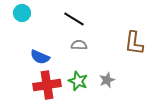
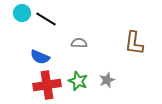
black line: moved 28 px left
gray semicircle: moved 2 px up
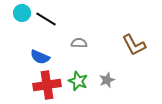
brown L-shape: moved 2 px down; rotated 35 degrees counterclockwise
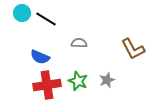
brown L-shape: moved 1 px left, 4 px down
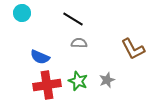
black line: moved 27 px right
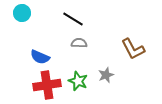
gray star: moved 1 px left, 5 px up
